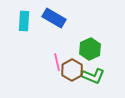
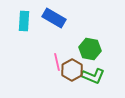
green hexagon: rotated 25 degrees counterclockwise
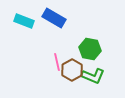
cyan rectangle: rotated 72 degrees counterclockwise
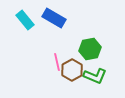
cyan rectangle: moved 1 px right, 1 px up; rotated 30 degrees clockwise
green hexagon: rotated 20 degrees counterclockwise
green L-shape: moved 2 px right
